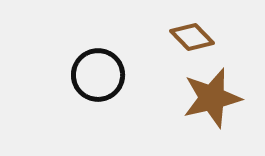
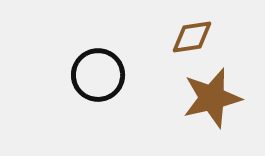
brown diamond: rotated 54 degrees counterclockwise
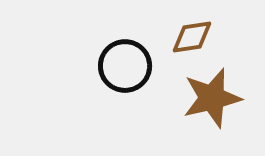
black circle: moved 27 px right, 9 px up
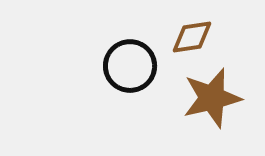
black circle: moved 5 px right
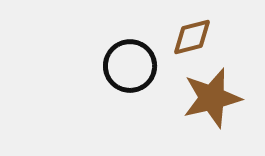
brown diamond: rotated 6 degrees counterclockwise
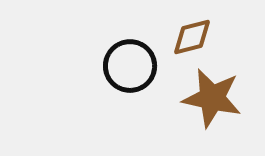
brown star: rotated 26 degrees clockwise
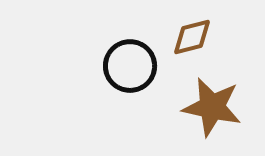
brown star: moved 9 px down
